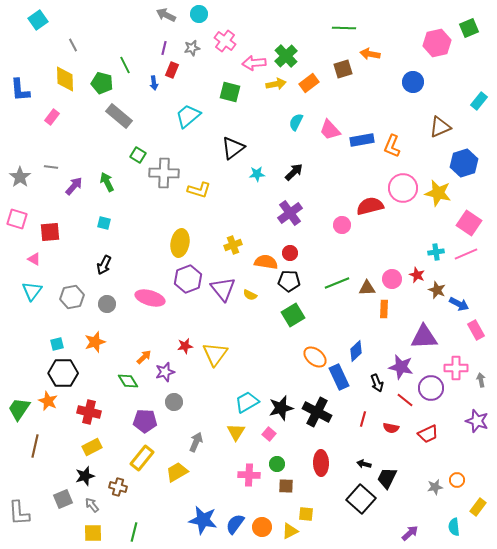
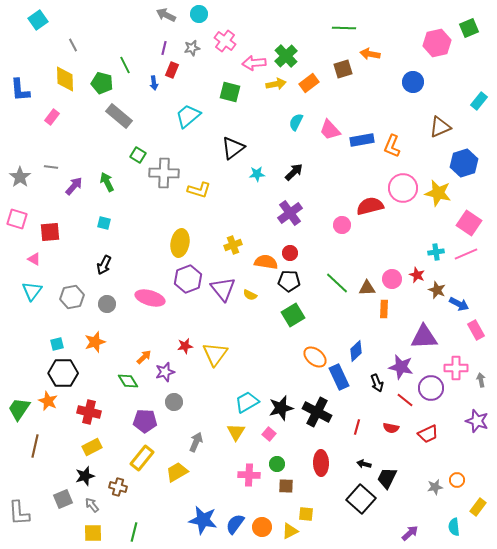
green line at (337, 283): rotated 65 degrees clockwise
red line at (363, 419): moved 6 px left, 8 px down
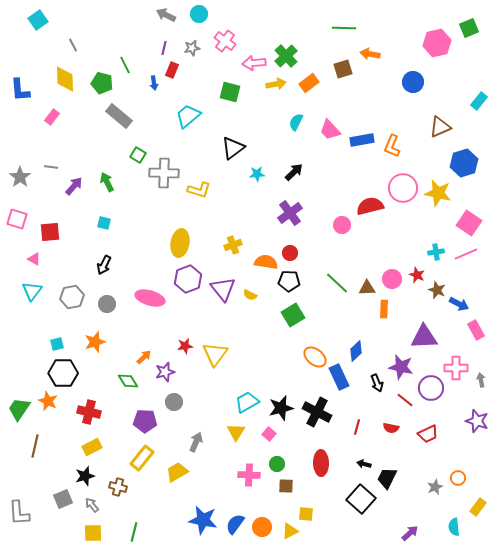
orange circle at (457, 480): moved 1 px right, 2 px up
gray star at (435, 487): rotated 14 degrees counterclockwise
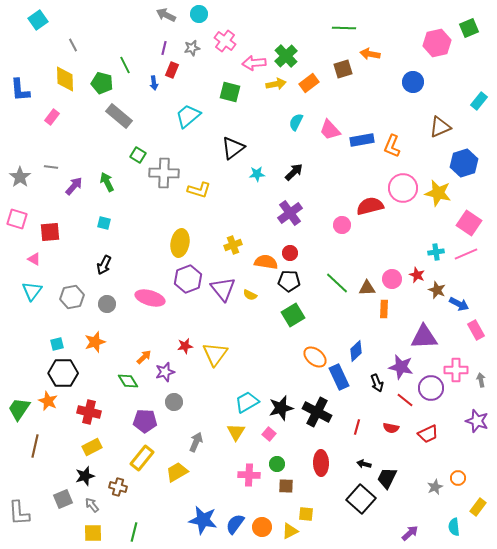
pink cross at (456, 368): moved 2 px down
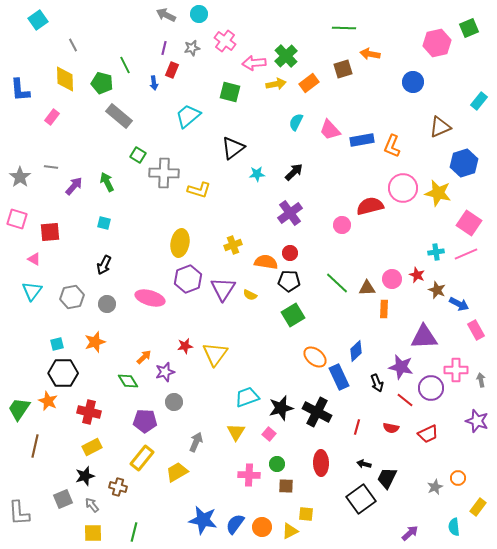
purple triangle at (223, 289): rotated 12 degrees clockwise
cyan trapezoid at (247, 402): moved 5 px up; rotated 10 degrees clockwise
black square at (361, 499): rotated 12 degrees clockwise
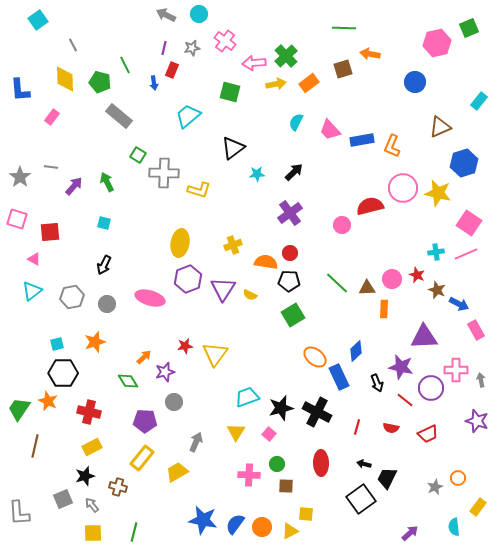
blue circle at (413, 82): moved 2 px right
green pentagon at (102, 83): moved 2 px left, 1 px up
cyan triangle at (32, 291): rotated 15 degrees clockwise
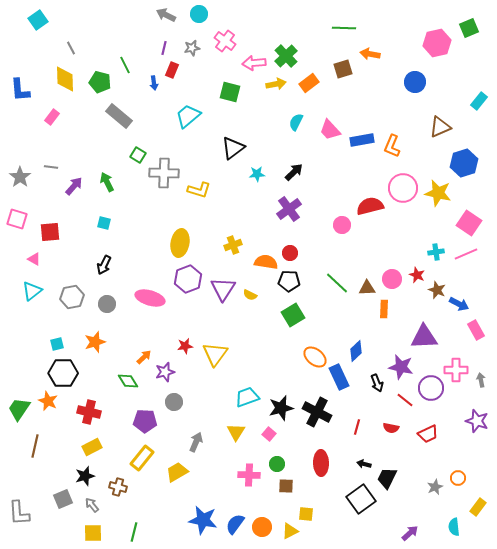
gray line at (73, 45): moved 2 px left, 3 px down
purple cross at (290, 213): moved 1 px left, 4 px up
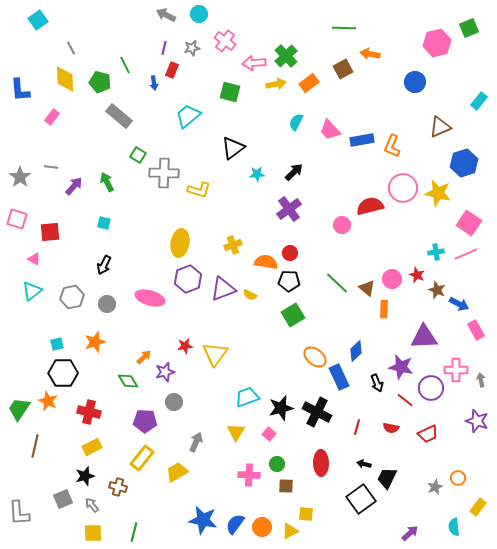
brown square at (343, 69): rotated 12 degrees counterclockwise
brown triangle at (367, 288): rotated 42 degrees clockwise
purple triangle at (223, 289): rotated 36 degrees clockwise
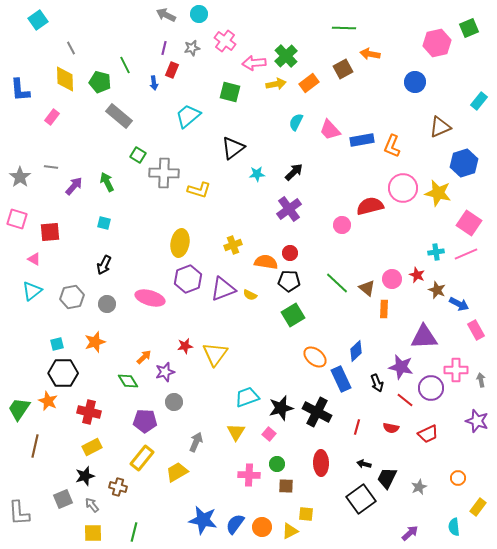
blue rectangle at (339, 377): moved 2 px right, 2 px down
gray star at (435, 487): moved 16 px left
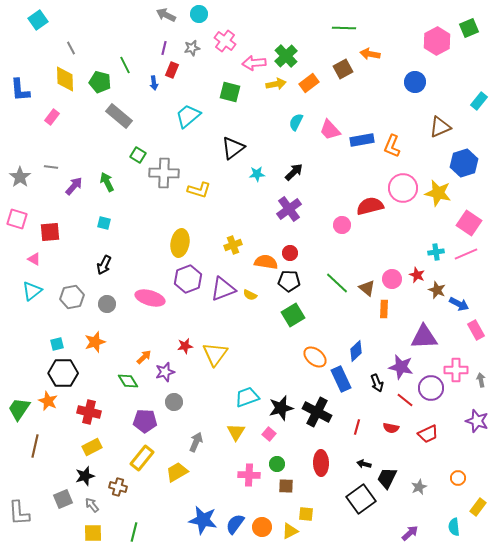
pink hexagon at (437, 43): moved 2 px up; rotated 16 degrees counterclockwise
